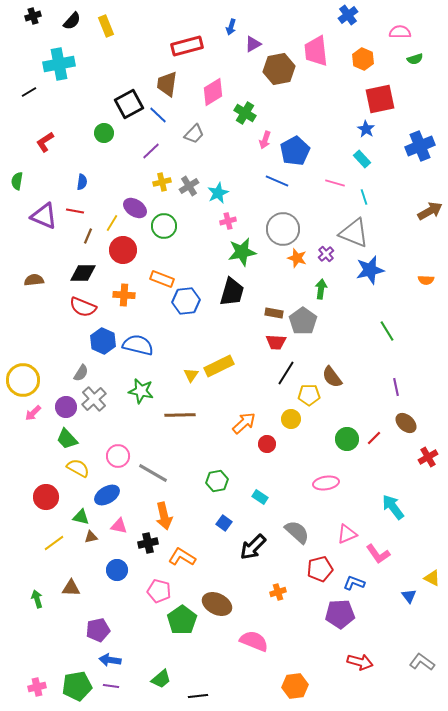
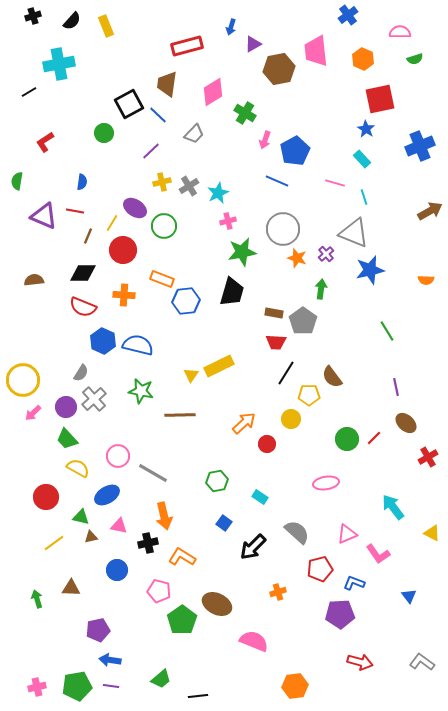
yellow triangle at (432, 578): moved 45 px up
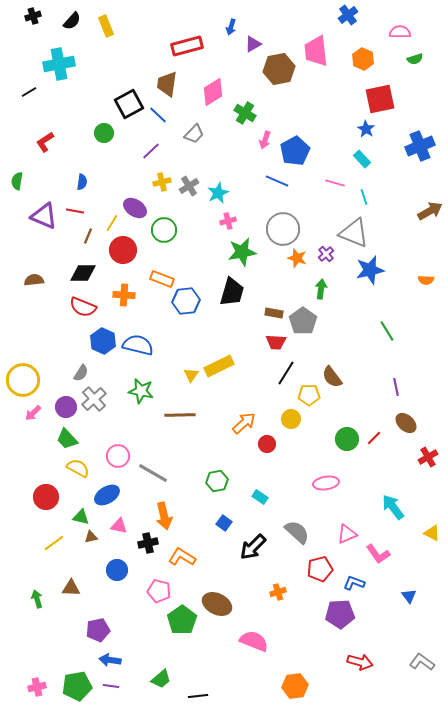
green circle at (164, 226): moved 4 px down
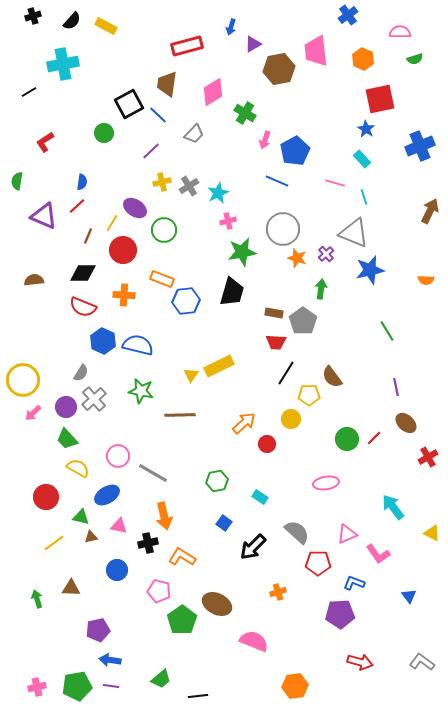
yellow rectangle at (106, 26): rotated 40 degrees counterclockwise
cyan cross at (59, 64): moved 4 px right
red line at (75, 211): moved 2 px right, 5 px up; rotated 54 degrees counterclockwise
brown arrow at (430, 211): rotated 35 degrees counterclockwise
red pentagon at (320, 569): moved 2 px left, 6 px up; rotated 15 degrees clockwise
